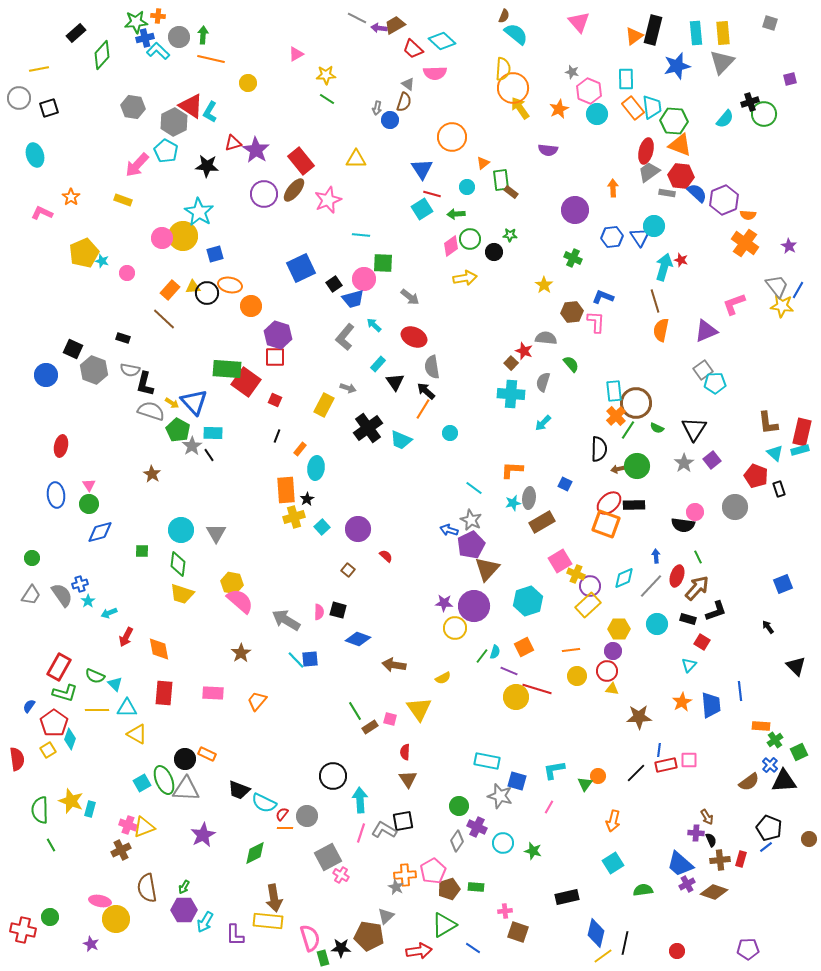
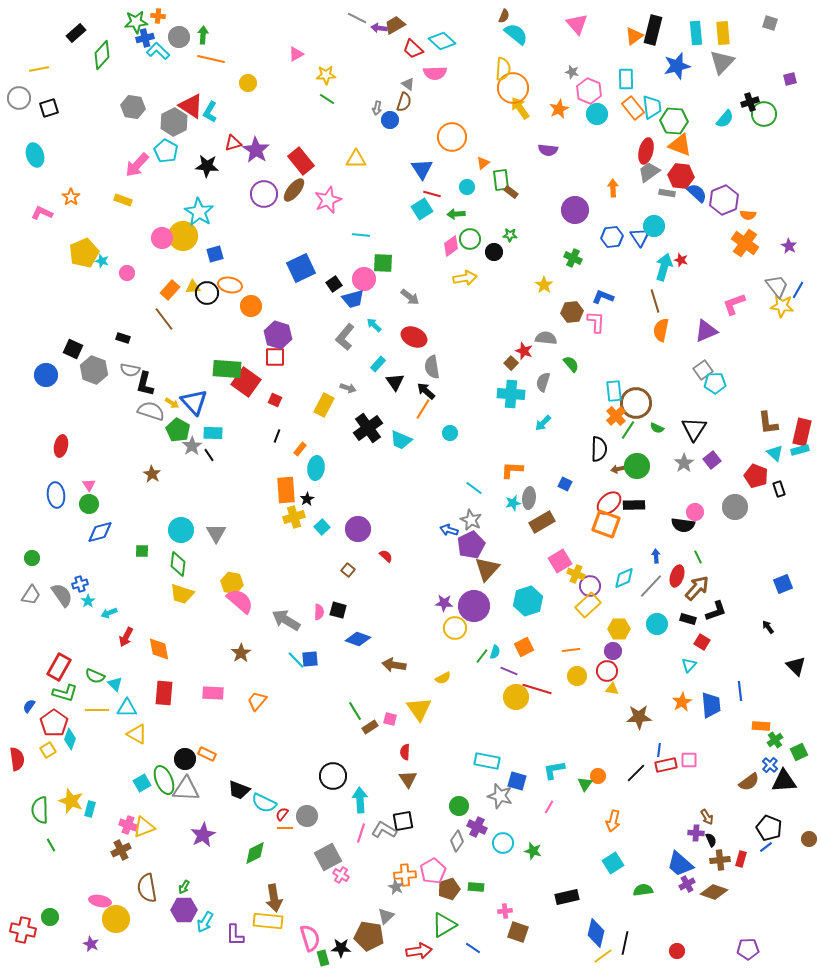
pink triangle at (579, 22): moved 2 px left, 2 px down
brown line at (164, 319): rotated 10 degrees clockwise
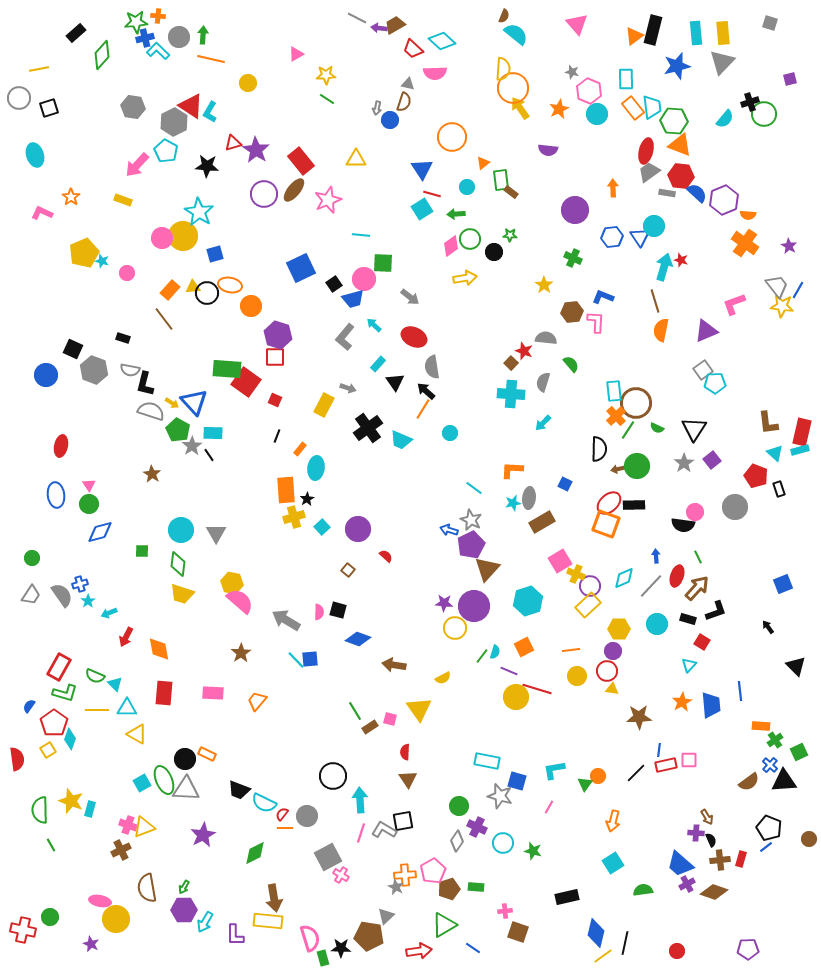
gray triangle at (408, 84): rotated 24 degrees counterclockwise
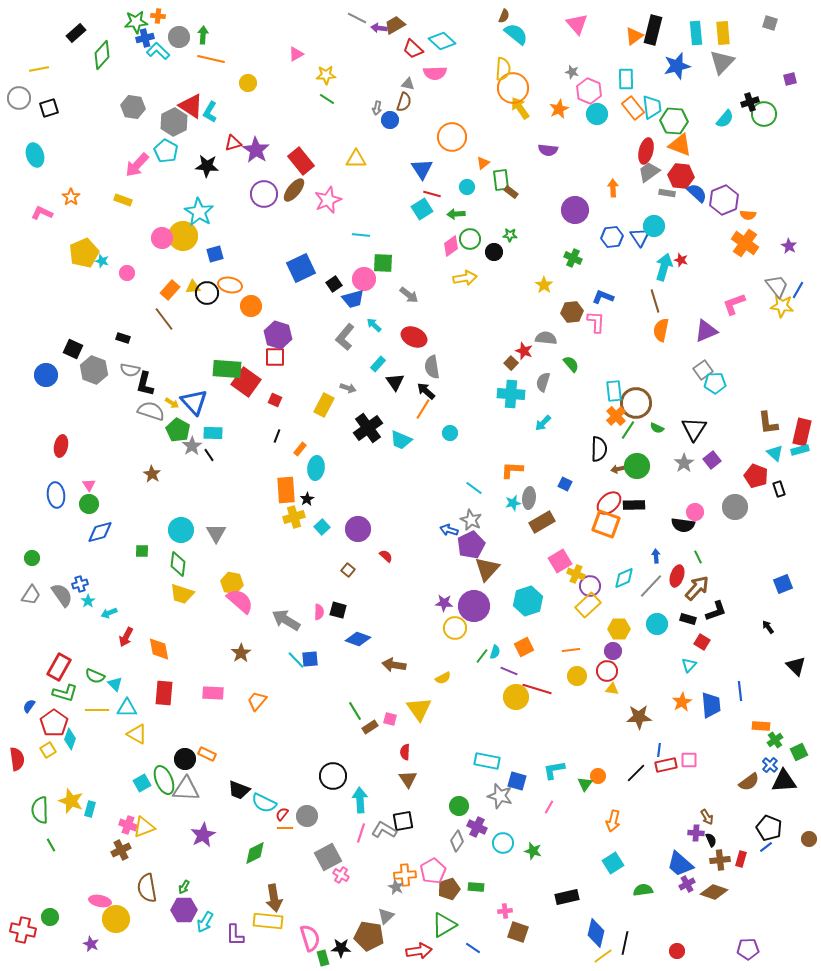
gray arrow at (410, 297): moved 1 px left, 2 px up
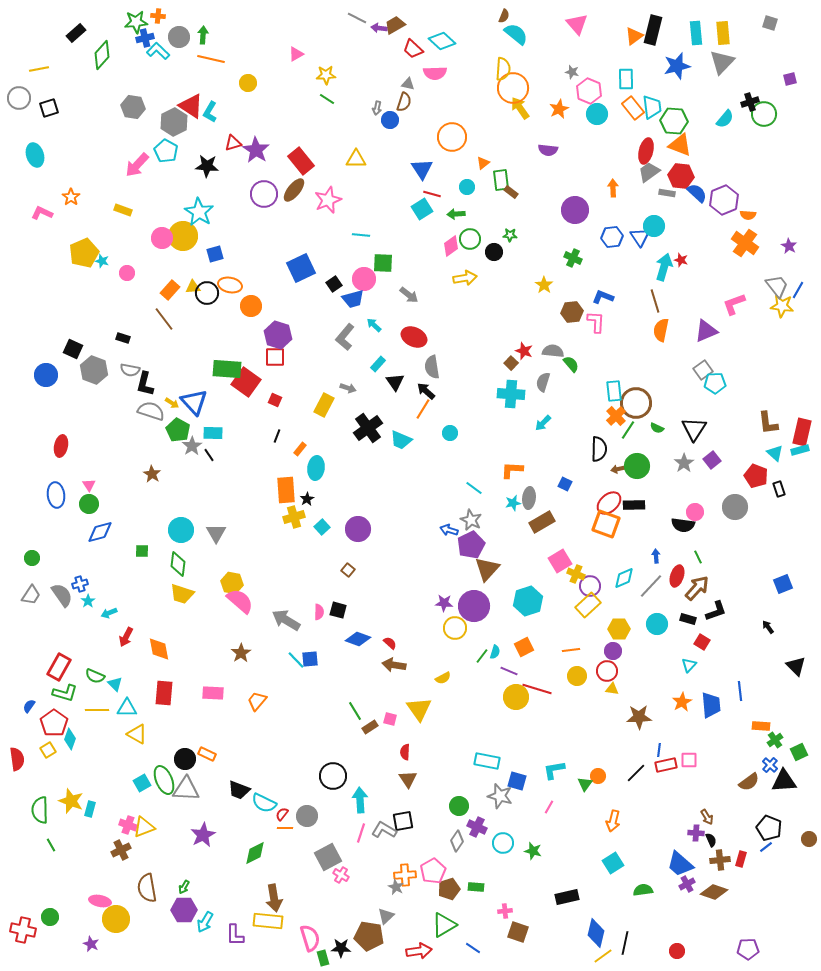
yellow rectangle at (123, 200): moved 10 px down
gray semicircle at (546, 338): moved 7 px right, 13 px down
red semicircle at (386, 556): moved 4 px right, 87 px down
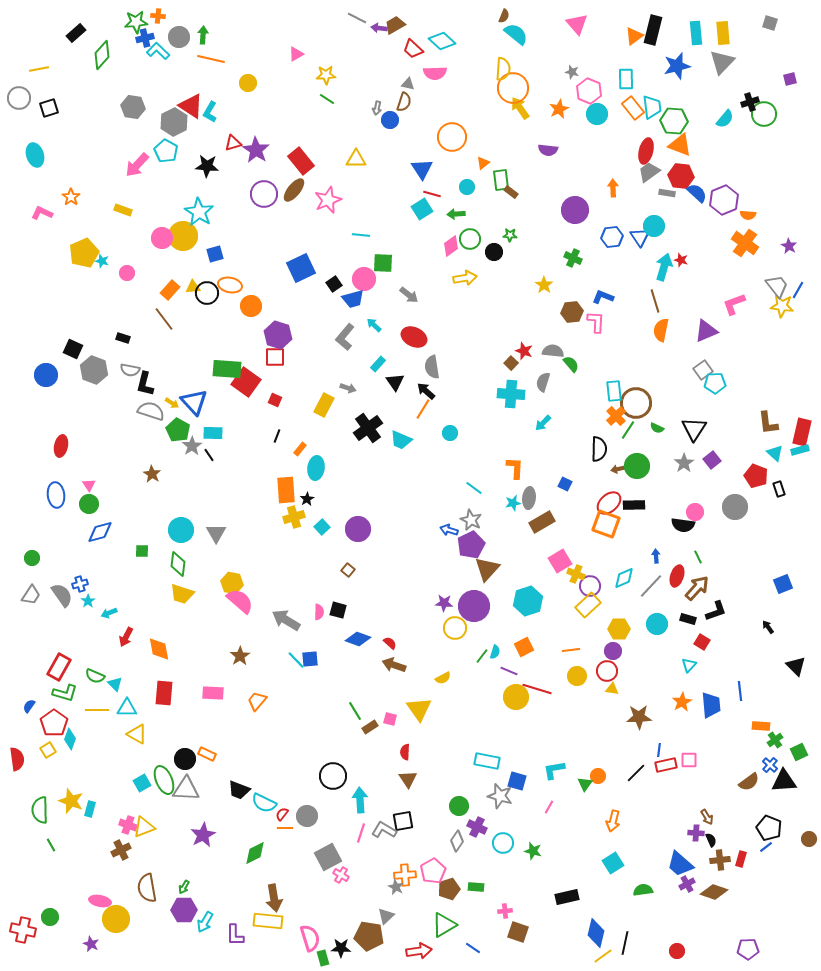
orange L-shape at (512, 470): moved 3 px right, 2 px up; rotated 90 degrees clockwise
brown star at (241, 653): moved 1 px left, 3 px down
brown arrow at (394, 665): rotated 10 degrees clockwise
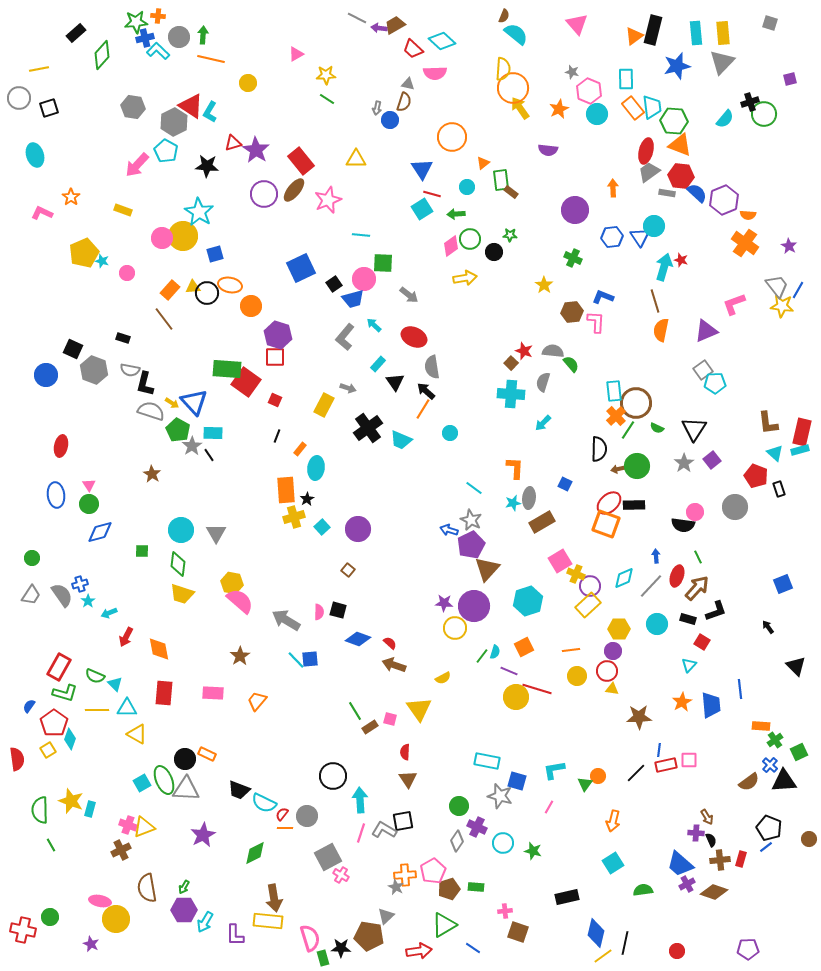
blue line at (740, 691): moved 2 px up
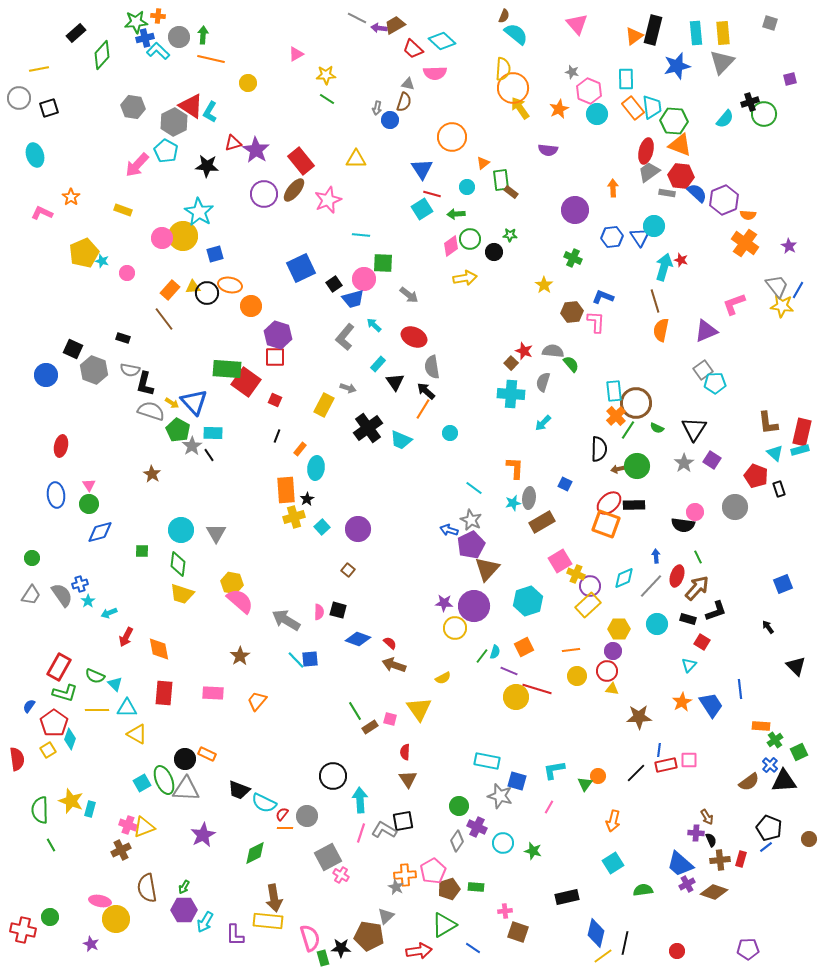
purple square at (712, 460): rotated 18 degrees counterclockwise
blue trapezoid at (711, 705): rotated 28 degrees counterclockwise
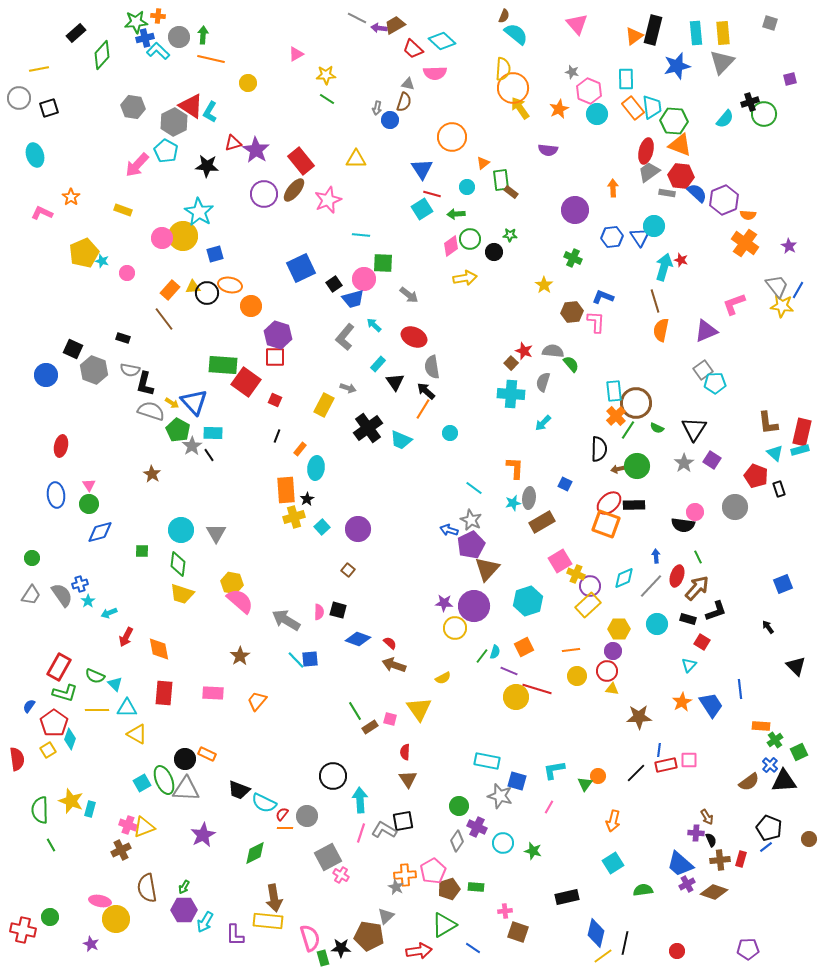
green rectangle at (227, 369): moved 4 px left, 4 px up
